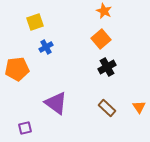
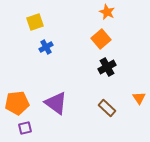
orange star: moved 3 px right, 1 px down
orange pentagon: moved 34 px down
orange triangle: moved 9 px up
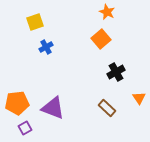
black cross: moved 9 px right, 5 px down
purple triangle: moved 3 px left, 5 px down; rotated 15 degrees counterclockwise
purple square: rotated 16 degrees counterclockwise
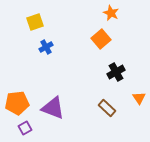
orange star: moved 4 px right, 1 px down
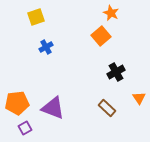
yellow square: moved 1 px right, 5 px up
orange square: moved 3 px up
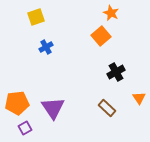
purple triangle: rotated 35 degrees clockwise
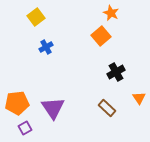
yellow square: rotated 18 degrees counterclockwise
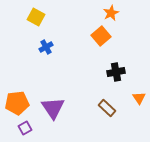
orange star: rotated 21 degrees clockwise
yellow square: rotated 24 degrees counterclockwise
black cross: rotated 18 degrees clockwise
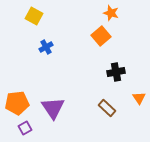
orange star: rotated 28 degrees counterclockwise
yellow square: moved 2 px left, 1 px up
